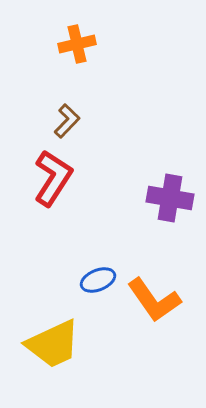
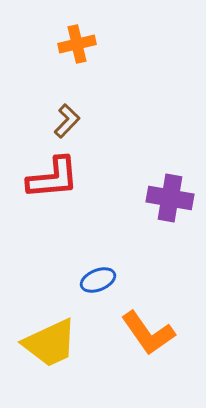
red L-shape: rotated 52 degrees clockwise
orange L-shape: moved 6 px left, 33 px down
yellow trapezoid: moved 3 px left, 1 px up
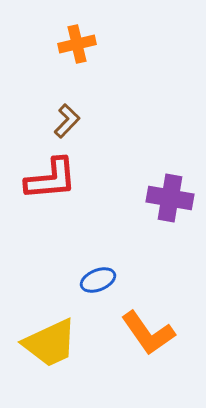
red L-shape: moved 2 px left, 1 px down
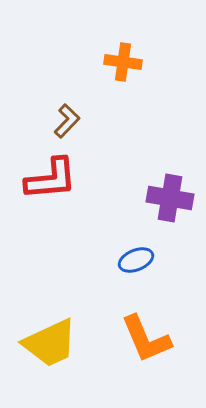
orange cross: moved 46 px right, 18 px down; rotated 21 degrees clockwise
blue ellipse: moved 38 px right, 20 px up
orange L-shape: moved 2 px left, 6 px down; rotated 12 degrees clockwise
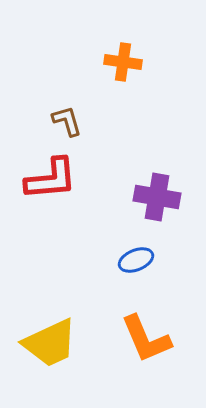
brown L-shape: rotated 60 degrees counterclockwise
purple cross: moved 13 px left, 1 px up
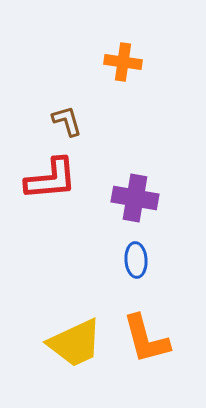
purple cross: moved 22 px left, 1 px down
blue ellipse: rotated 72 degrees counterclockwise
orange L-shape: rotated 8 degrees clockwise
yellow trapezoid: moved 25 px right
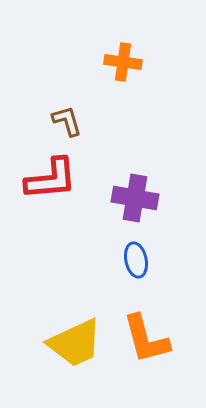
blue ellipse: rotated 8 degrees counterclockwise
